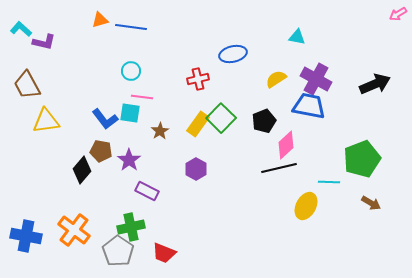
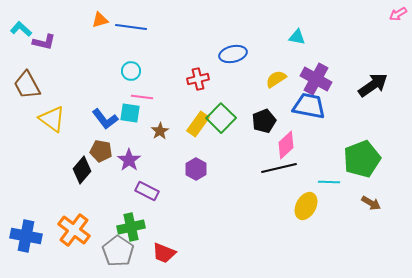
black arrow: moved 2 px left, 1 px down; rotated 12 degrees counterclockwise
yellow triangle: moved 6 px right, 2 px up; rotated 44 degrees clockwise
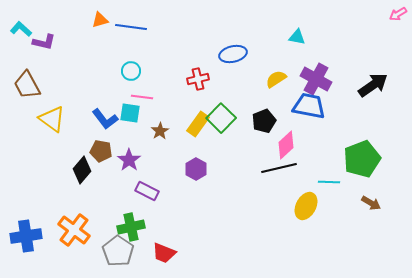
blue cross: rotated 20 degrees counterclockwise
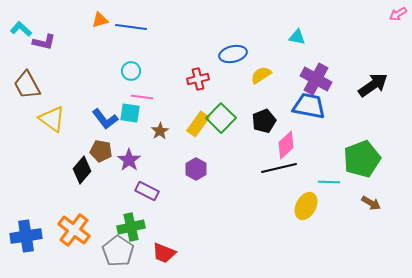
yellow semicircle: moved 15 px left, 4 px up
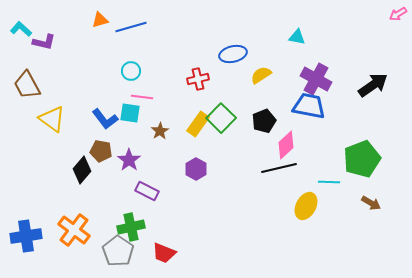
blue line: rotated 24 degrees counterclockwise
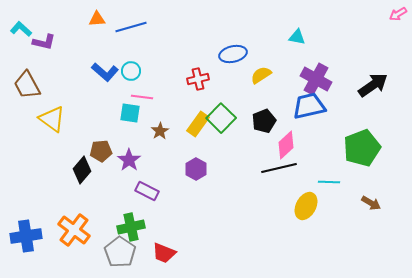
orange triangle: moved 3 px left, 1 px up; rotated 12 degrees clockwise
blue trapezoid: rotated 24 degrees counterclockwise
blue L-shape: moved 47 px up; rotated 12 degrees counterclockwise
brown pentagon: rotated 15 degrees counterclockwise
green pentagon: moved 11 px up
gray pentagon: moved 2 px right, 1 px down
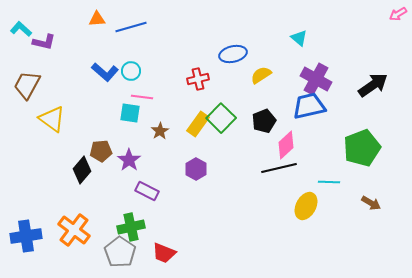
cyan triangle: moved 2 px right, 1 px down; rotated 30 degrees clockwise
brown trapezoid: rotated 56 degrees clockwise
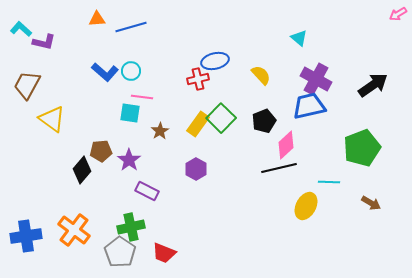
blue ellipse: moved 18 px left, 7 px down
yellow semicircle: rotated 80 degrees clockwise
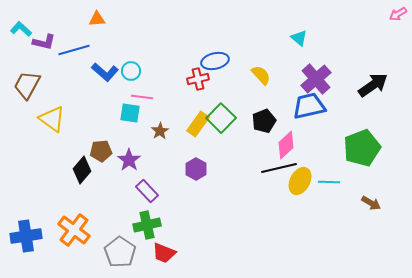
blue line: moved 57 px left, 23 px down
purple cross: rotated 20 degrees clockwise
purple rectangle: rotated 20 degrees clockwise
yellow ellipse: moved 6 px left, 25 px up
green cross: moved 16 px right, 2 px up
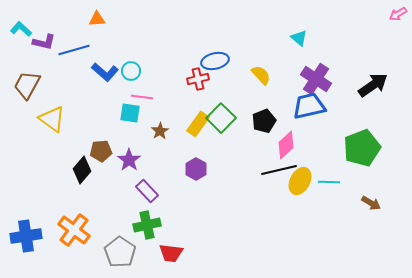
purple cross: rotated 16 degrees counterclockwise
black line: moved 2 px down
red trapezoid: moved 7 px right; rotated 15 degrees counterclockwise
